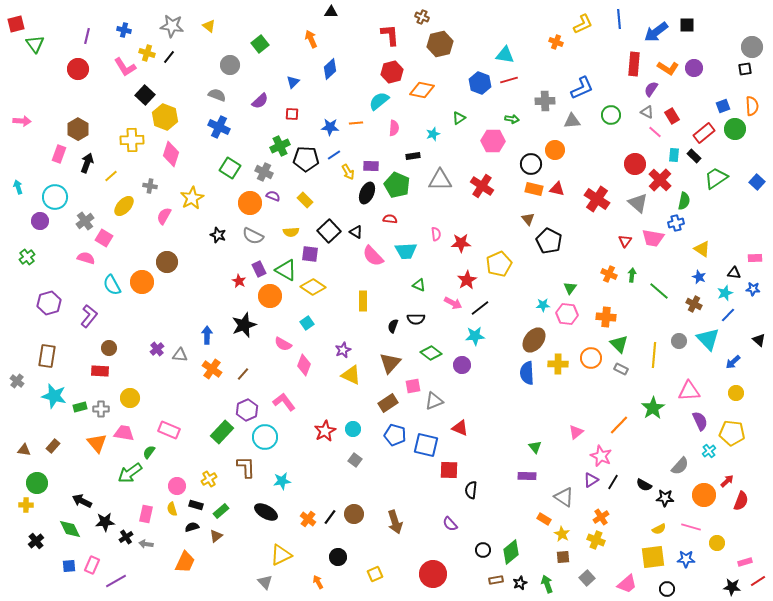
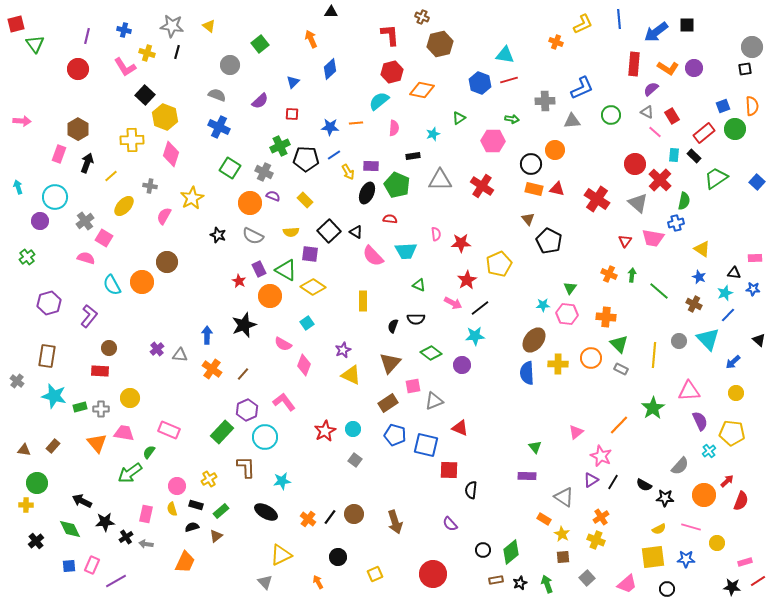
black line at (169, 57): moved 8 px right, 5 px up; rotated 24 degrees counterclockwise
purple semicircle at (651, 89): rotated 14 degrees clockwise
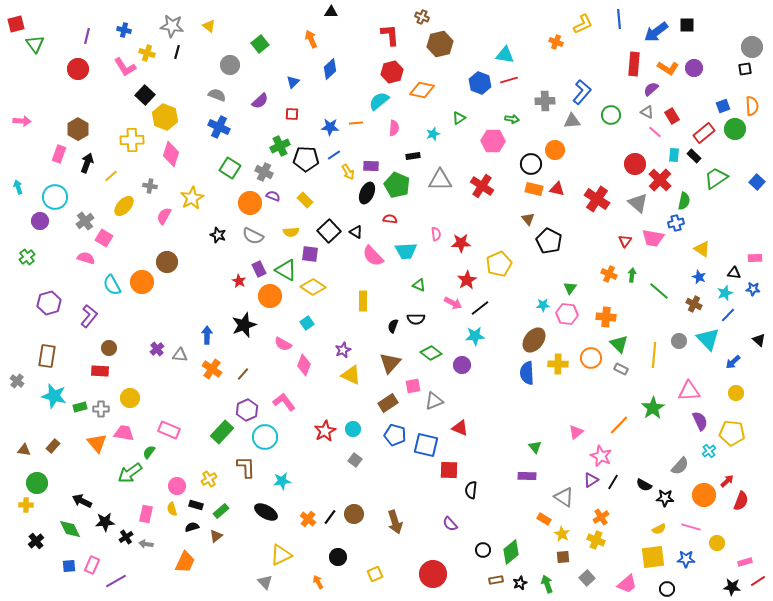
blue L-shape at (582, 88): moved 4 px down; rotated 25 degrees counterclockwise
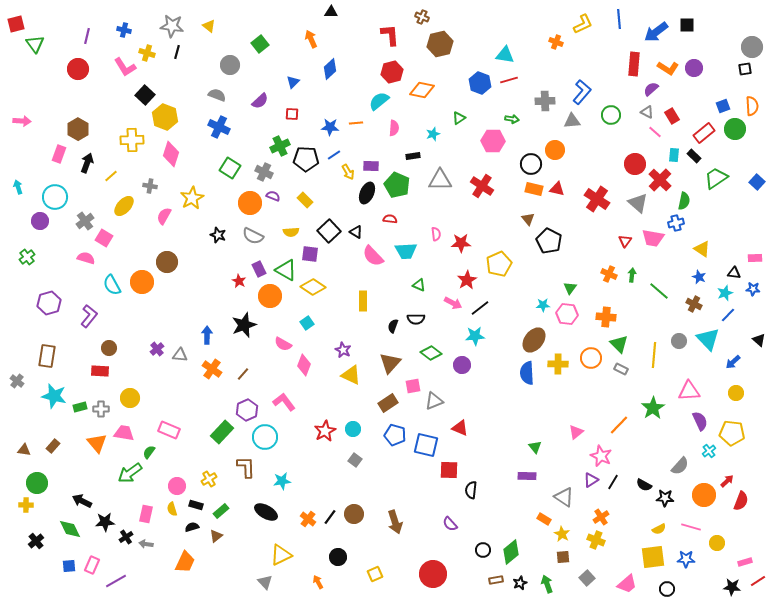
purple star at (343, 350): rotated 21 degrees counterclockwise
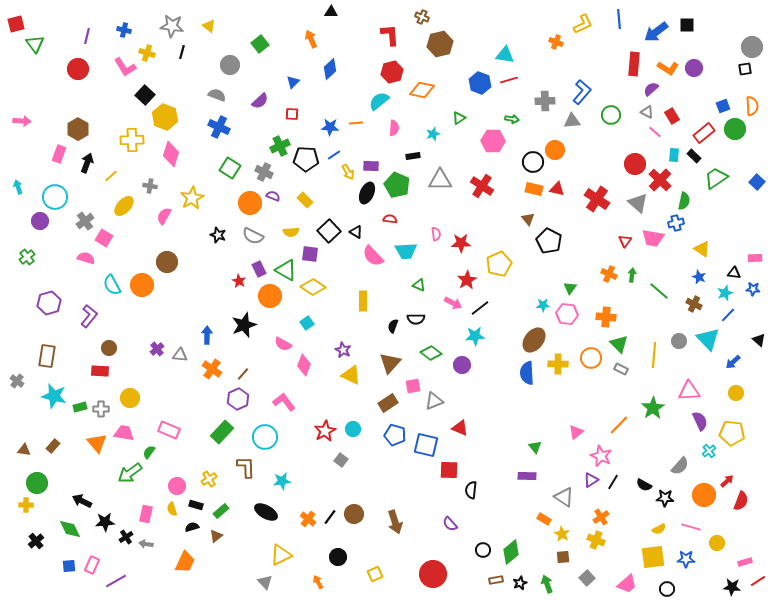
black line at (177, 52): moved 5 px right
black circle at (531, 164): moved 2 px right, 2 px up
orange circle at (142, 282): moved 3 px down
purple hexagon at (247, 410): moved 9 px left, 11 px up
gray square at (355, 460): moved 14 px left
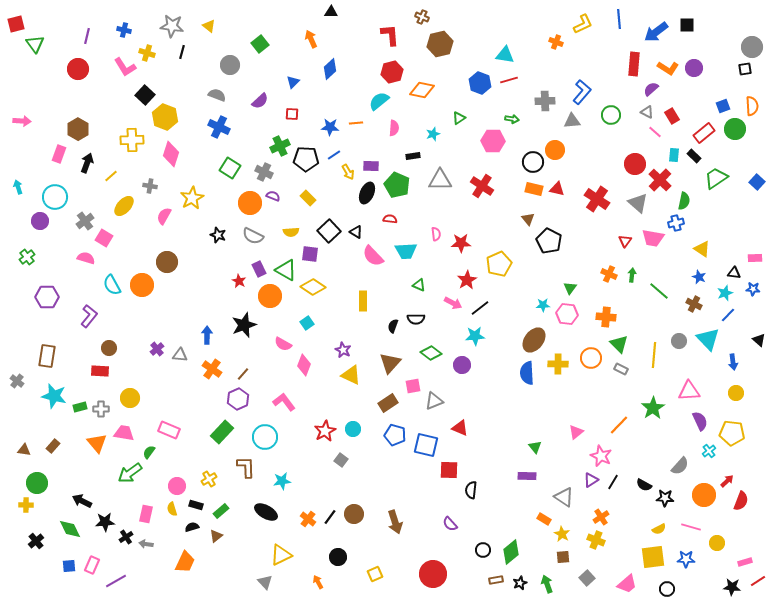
yellow rectangle at (305, 200): moved 3 px right, 2 px up
purple hexagon at (49, 303): moved 2 px left, 6 px up; rotated 15 degrees clockwise
blue arrow at (733, 362): rotated 56 degrees counterclockwise
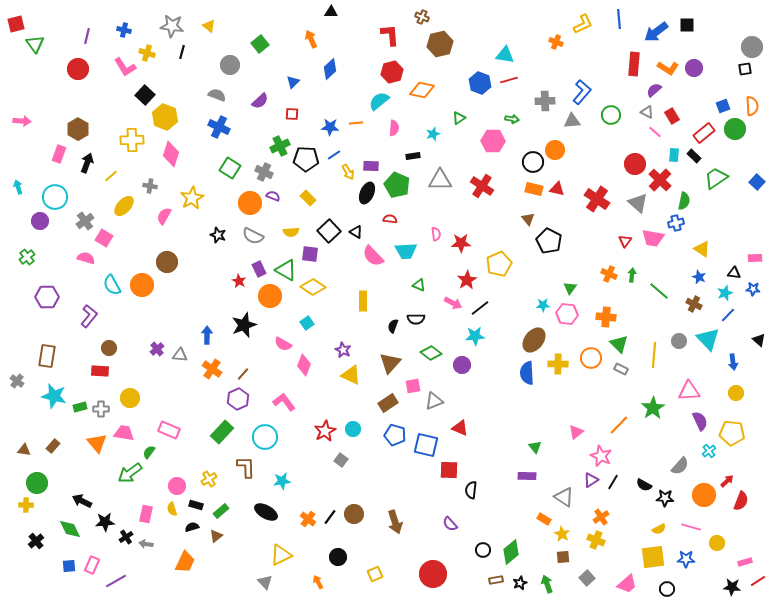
purple semicircle at (651, 89): moved 3 px right, 1 px down
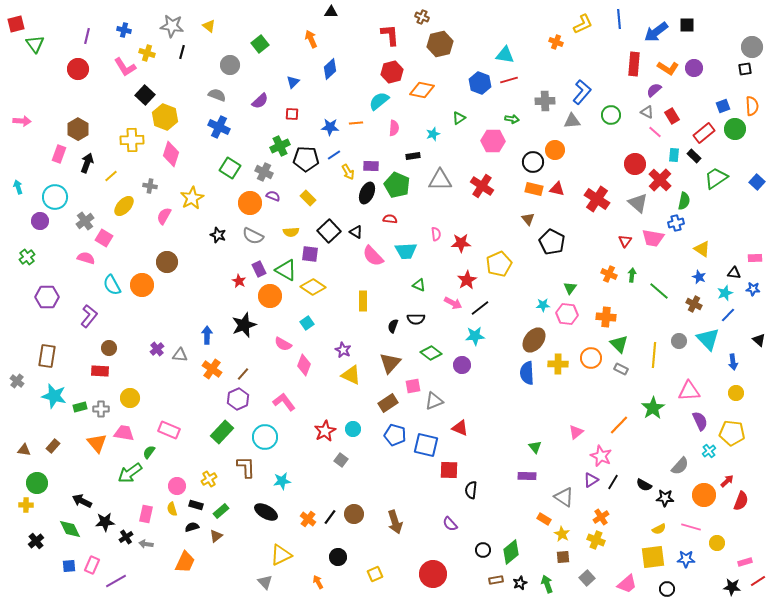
black pentagon at (549, 241): moved 3 px right, 1 px down
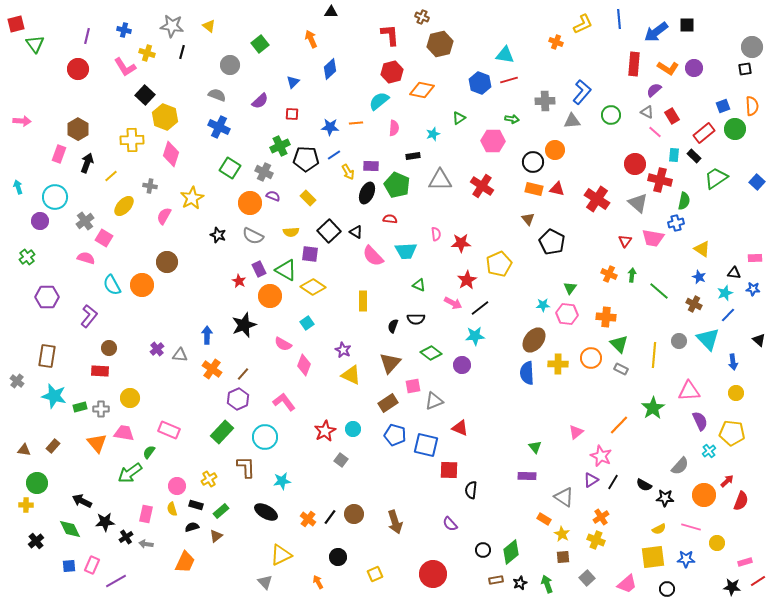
red cross at (660, 180): rotated 30 degrees counterclockwise
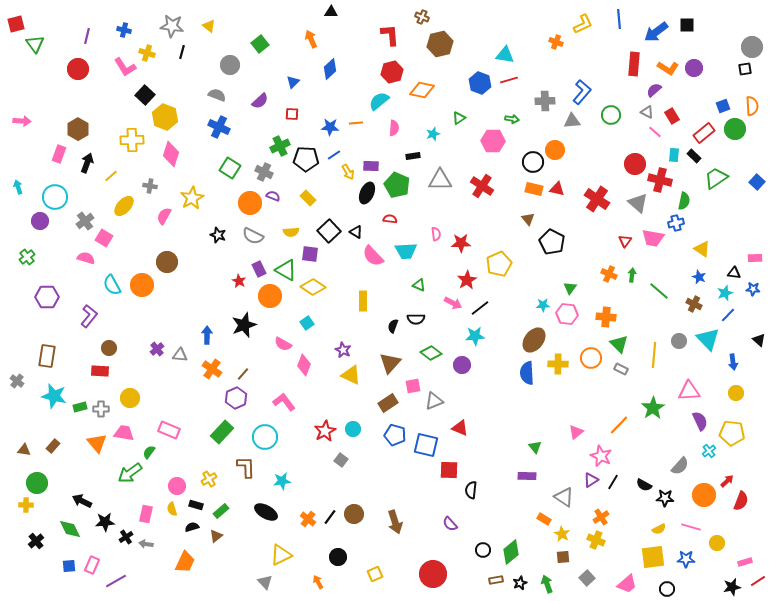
purple hexagon at (238, 399): moved 2 px left, 1 px up
black star at (732, 587): rotated 18 degrees counterclockwise
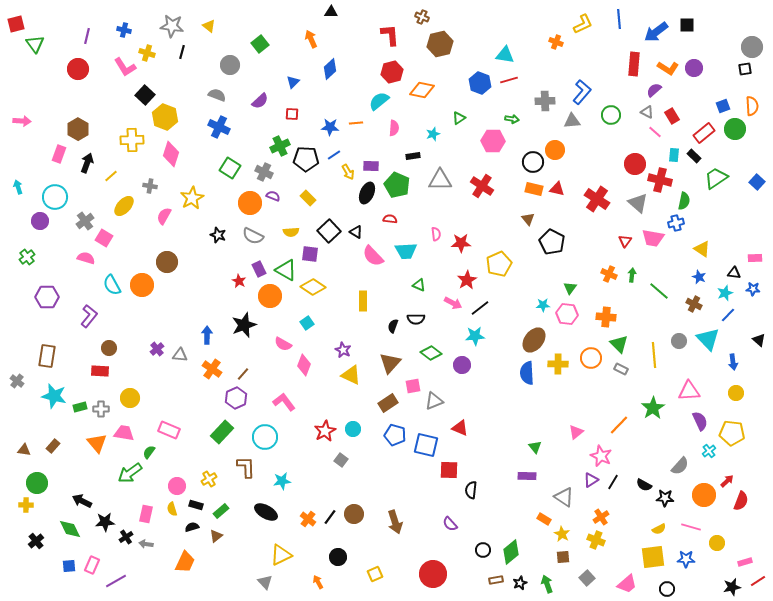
yellow line at (654, 355): rotated 10 degrees counterclockwise
